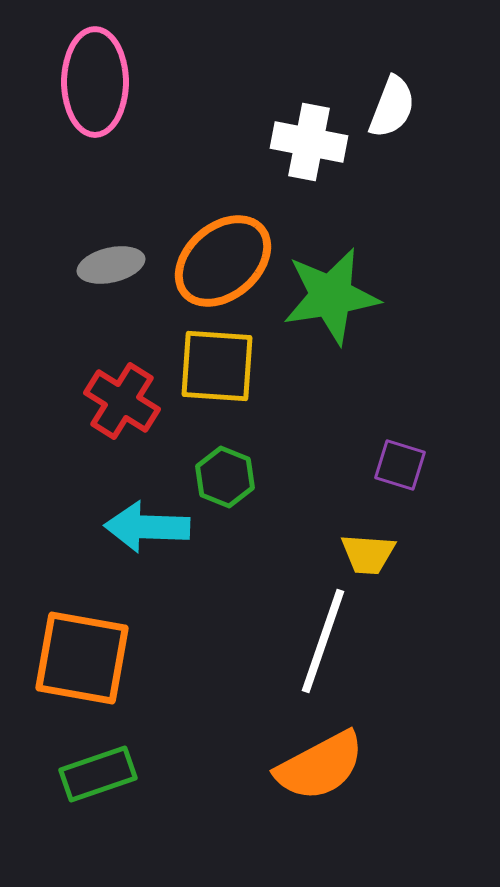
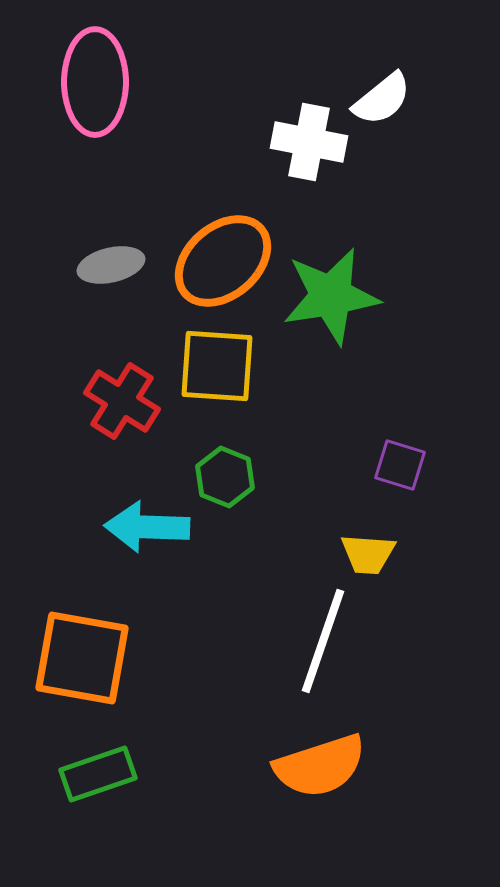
white semicircle: moved 10 px left, 8 px up; rotated 30 degrees clockwise
orange semicircle: rotated 10 degrees clockwise
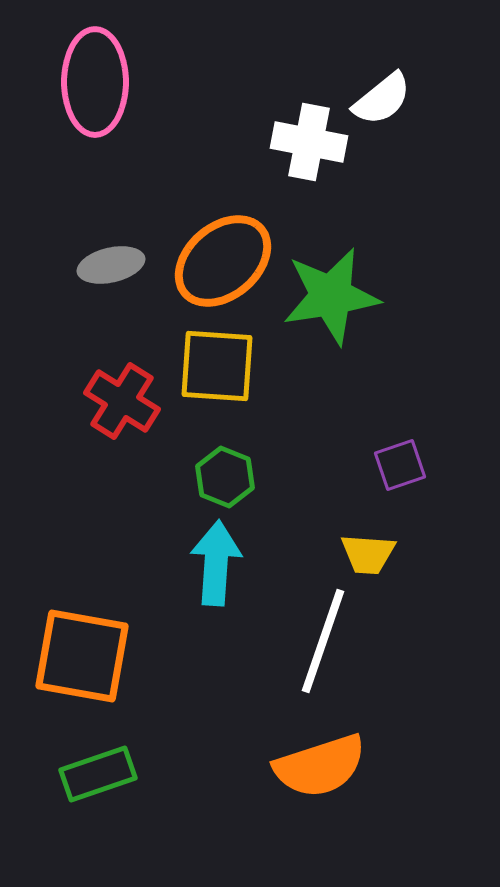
purple square: rotated 36 degrees counterclockwise
cyan arrow: moved 69 px right, 36 px down; rotated 92 degrees clockwise
orange square: moved 2 px up
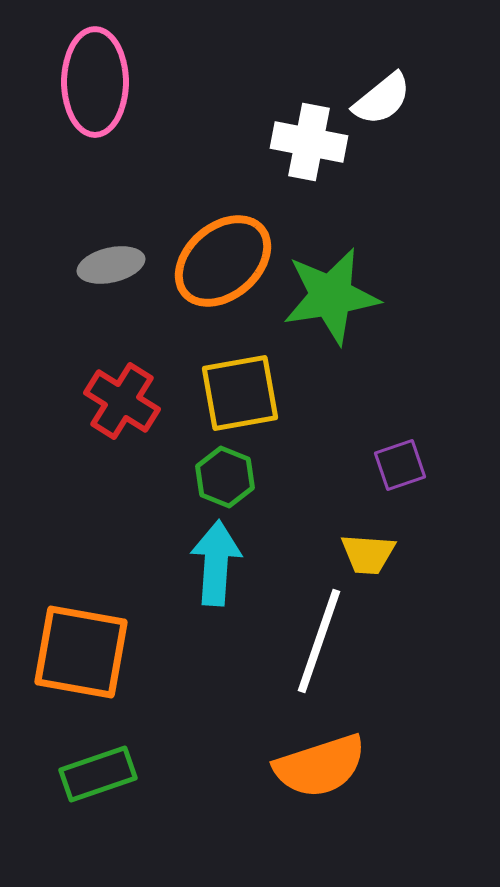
yellow square: moved 23 px right, 27 px down; rotated 14 degrees counterclockwise
white line: moved 4 px left
orange square: moved 1 px left, 4 px up
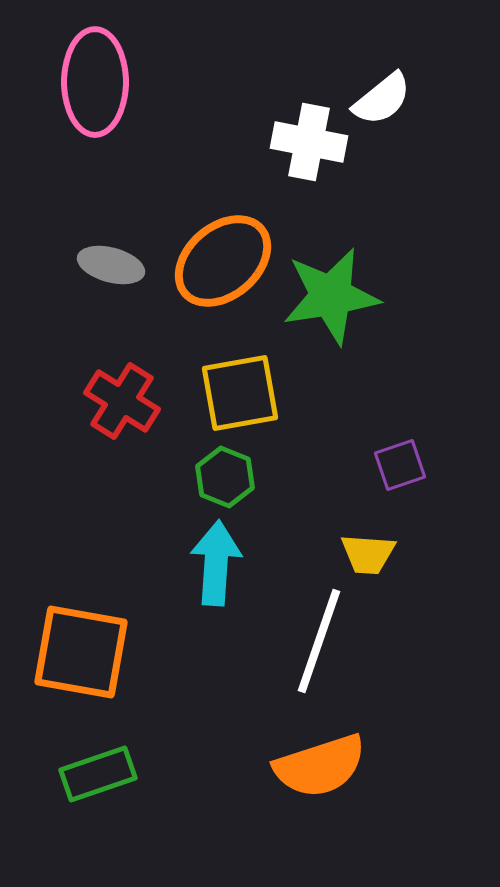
gray ellipse: rotated 28 degrees clockwise
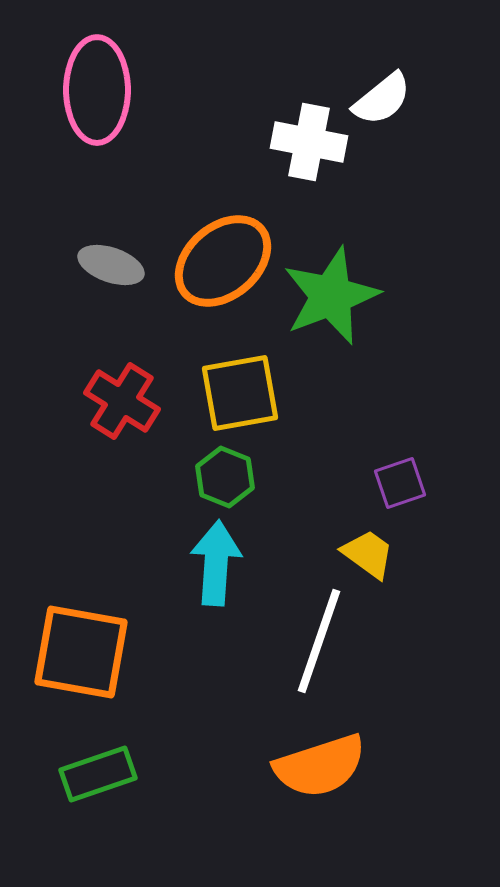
pink ellipse: moved 2 px right, 8 px down
gray ellipse: rotated 4 degrees clockwise
green star: rotated 12 degrees counterclockwise
purple square: moved 18 px down
yellow trapezoid: rotated 148 degrees counterclockwise
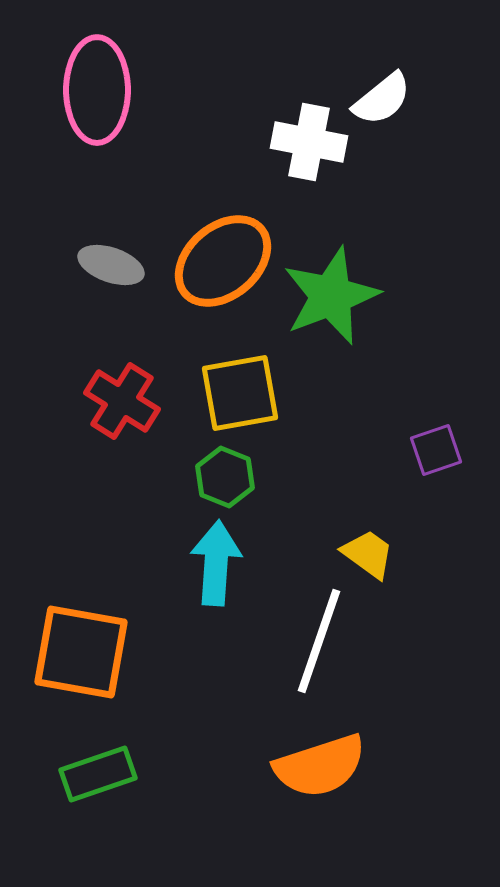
purple square: moved 36 px right, 33 px up
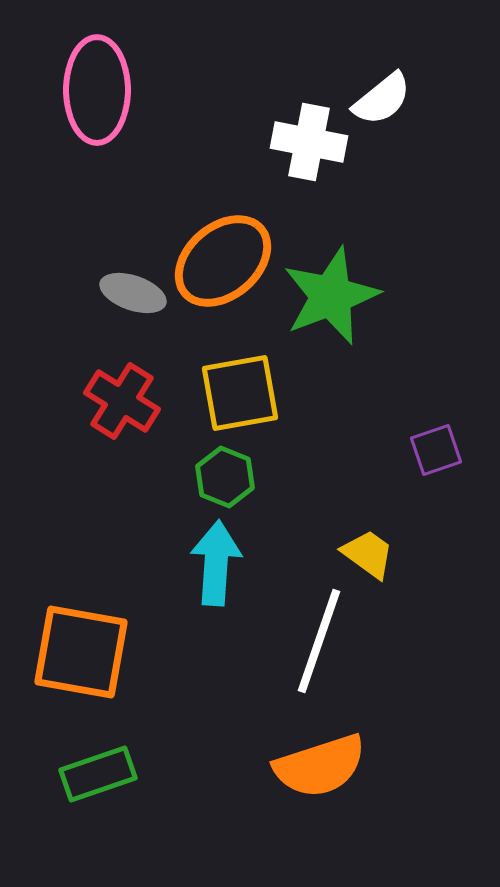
gray ellipse: moved 22 px right, 28 px down
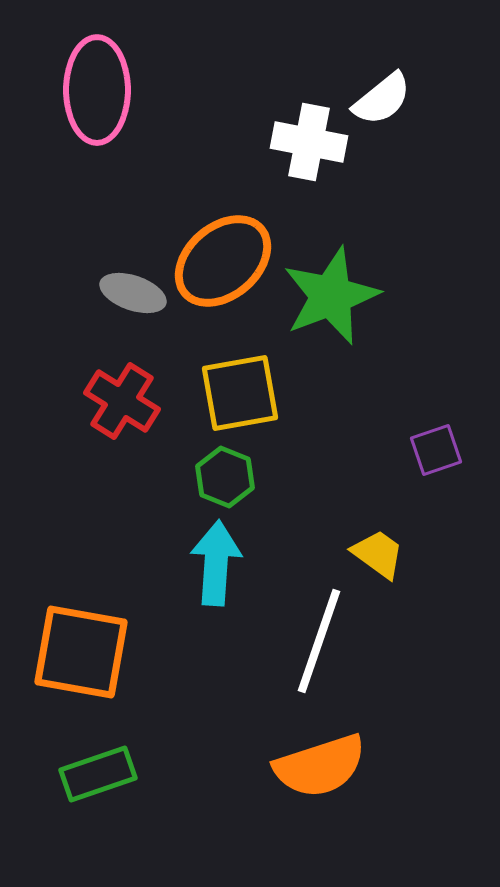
yellow trapezoid: moved 10 px right
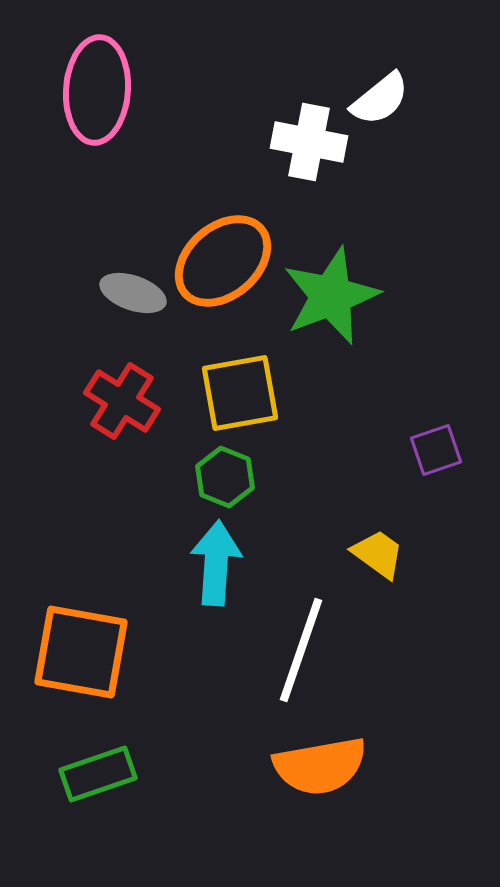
pink ellipse: rotated 4 degrees clockwise
white semicircle: moved 2 px left
white line: moved 18 px left, 9 px down
orange semicircle: rotated 8 degrees clockwise
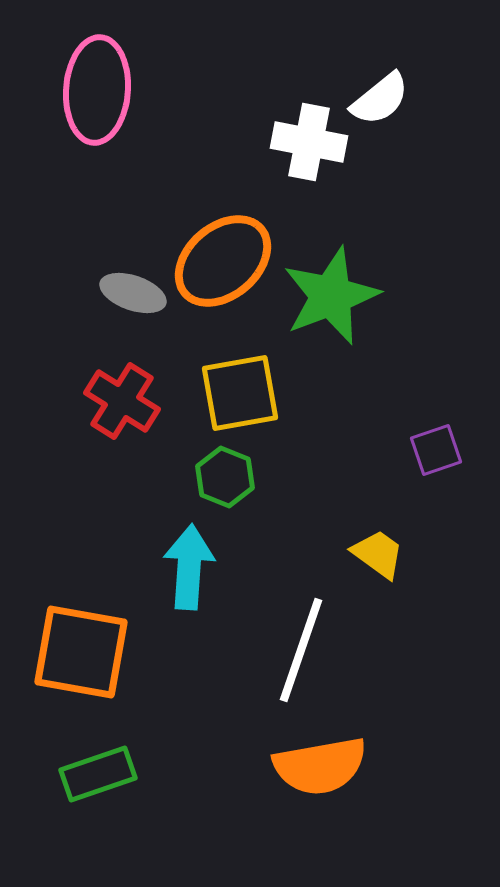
cyan arrow: moved 27 px left, 4 px down
